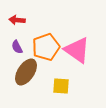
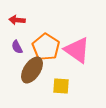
orange pentagon: rotated 20 degrees counterclockwise
brown ellipse: moved 6 px right, 2 px up
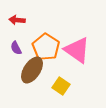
purple semicircle: moved 1 px left, 1 px down
yellow square: rotated 30 degrees clockwise
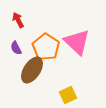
red arrow: moved 1 px right; rotated 56 degrees clockwise
pink triangle: moved 8 px up; rotated 8 degrees clockwise
yellow square: moved 7 px right, 9 px down; rotated 30 degrees clockwise
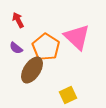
pink triangle: moved 5 px up
purple semicircle: rotated 24 degrees counterclockwise
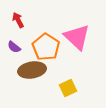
purple semicircle: moved 2 px left, 1 px up
brown ellipse: rotated 48 degrees clockwise
yellow square: moved 7 px up
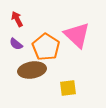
red arrow: moved 1 px left, 1 px up
pink triangle: moved 2 px up
purple semicircle: moved 2 px right, 3 px up
yellow square: rotated 18 degrees clockwise
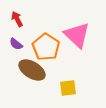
brown ellipse: rotated 40 degrees clockwise
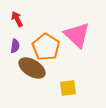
purple semicircle: moved 1 px left, 2 px down; rotated 120 degrees counterclockwise
brown ellipse: moved 2 px up
